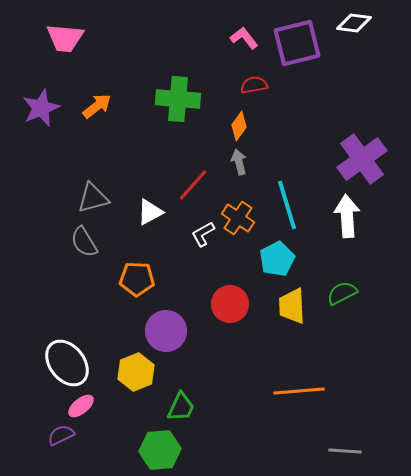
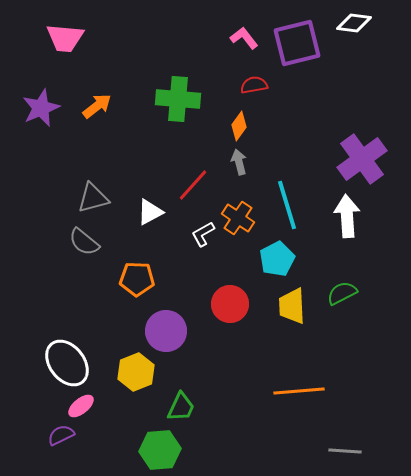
gray semicircle: rotated 20 degrees counterclockwise
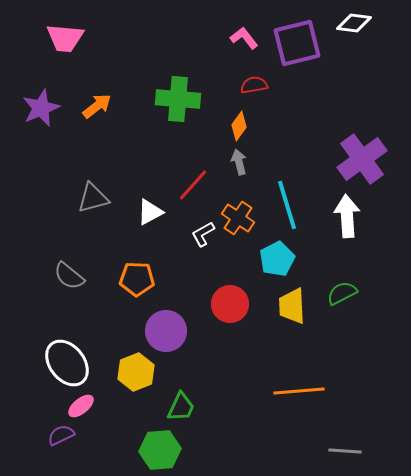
gray semicircle: moved 15 px left, 34 px down
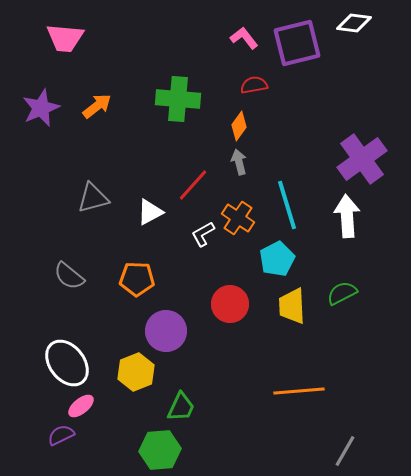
gray line: rotated 64 degrees counterclockwise
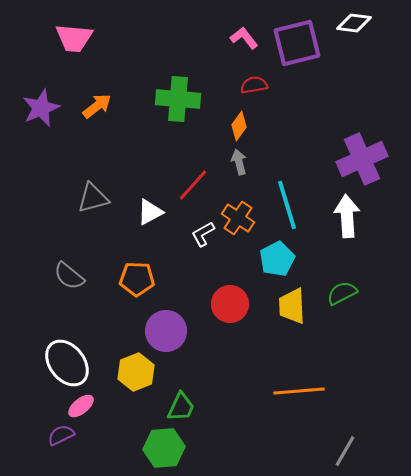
pink trapezoid: moved 9 px right
purple cross: rotated 12 degrees clockwise
green hexagon: moved 4 px right, 2 px up
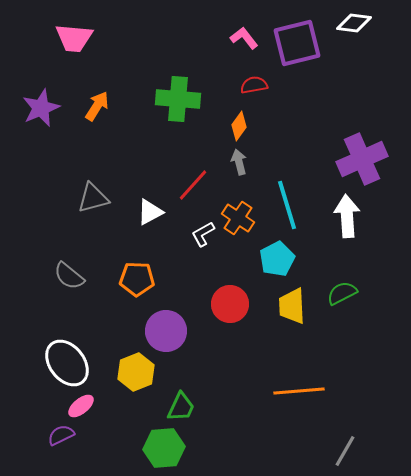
orange arrow: rotated 20 degrees counterclockwise
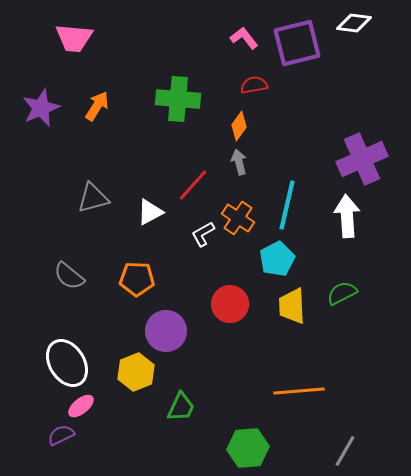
cyan line: rotated 30 degrees clockwise
white ellipse: rotated 6 degrees clockwise
green hexagon: moved 84 px right
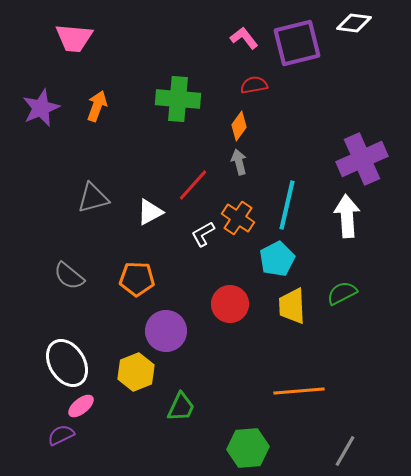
orange arrow: rotated 12 degrees counterclockwise
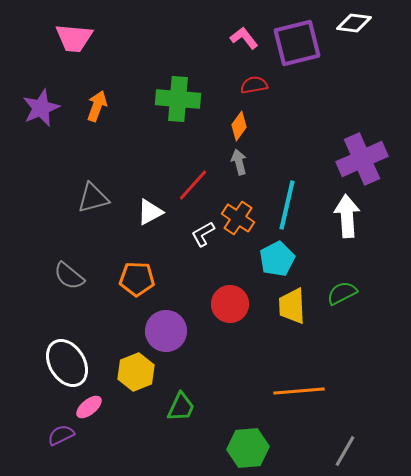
pink ellipse: moved 8 px right, 1 px down
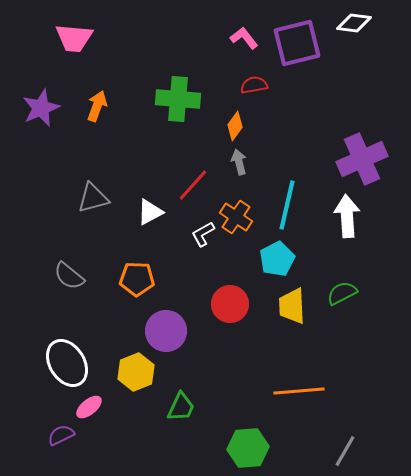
orange diamond: moved 4 px left
orange cross: moved 2 px left, 1 px up
